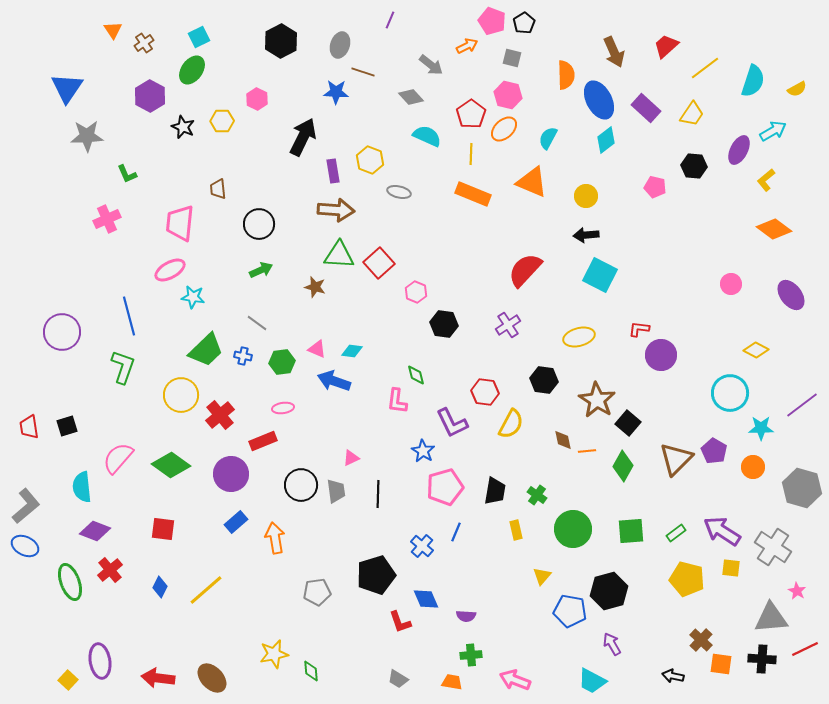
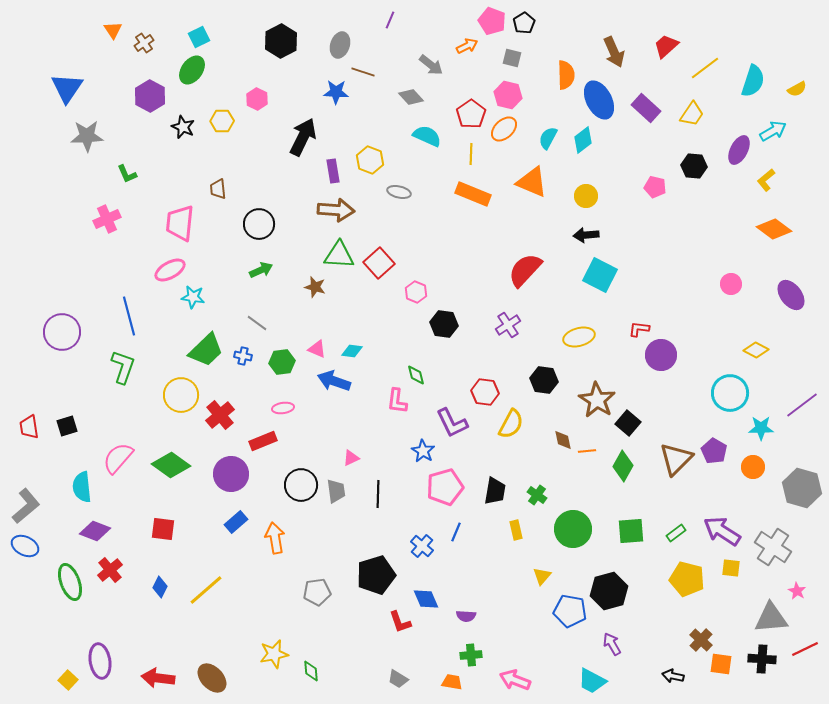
cyan diamond at (606, 140): moved 23 px left
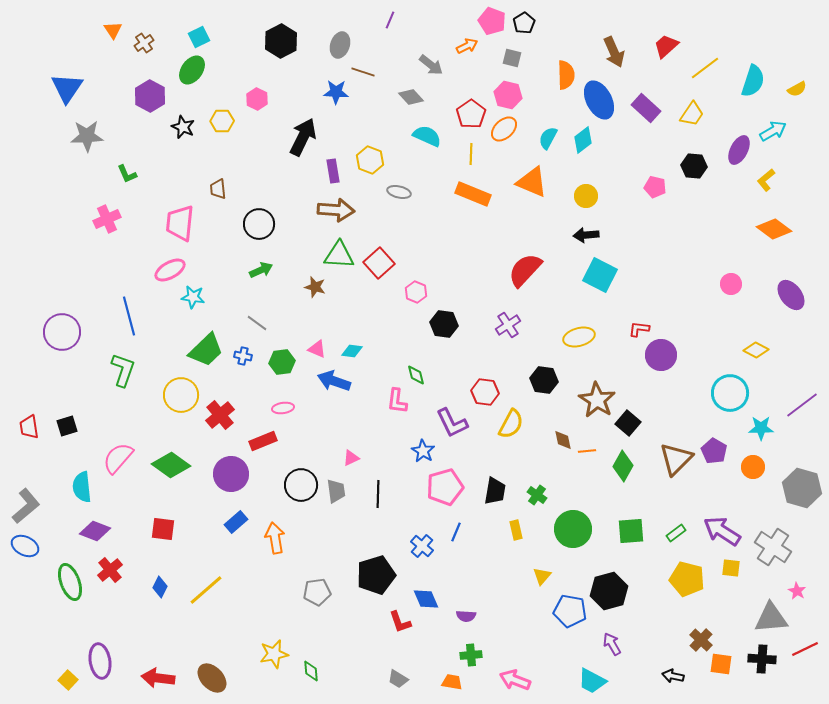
green L-shape at (123, 367): moved 3 px down
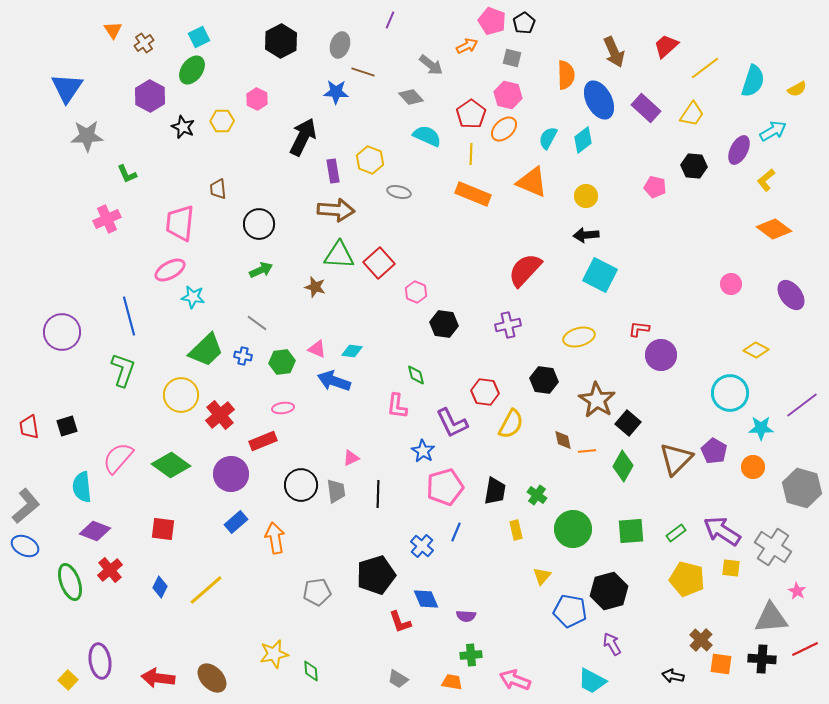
purple cross at (508, 325): rotated 20 degrees clockwise
pink L-shape at (397, 401): moved 5 px down
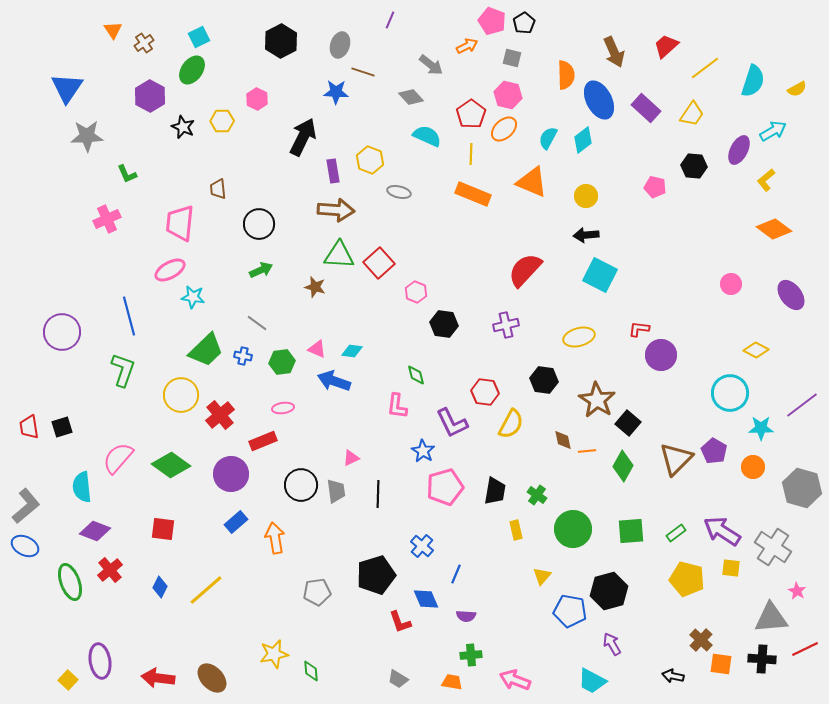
purple cross at (508, 325): moved 2 px left
black square at (67, 426): moved 5 px left, 1 px down
blue line at (456, 532): moved 42 px down
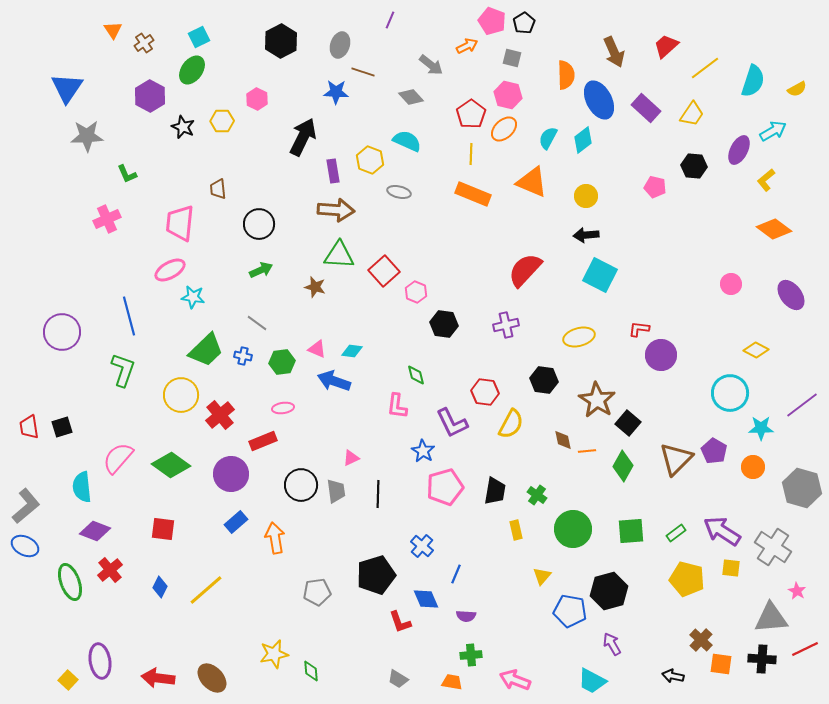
cyan semicircle at (427, 136): moved 20 px left, 5 px down
red square at (379, 263): moved 5 px right, 8 px down
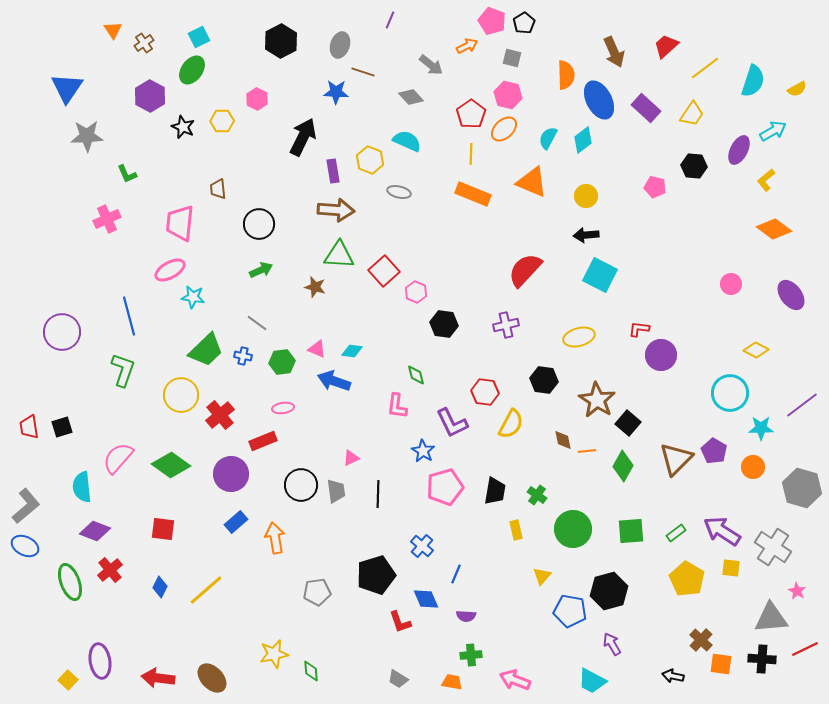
yellow pentagon at (687, 579): rotated 16 degrees clockwise
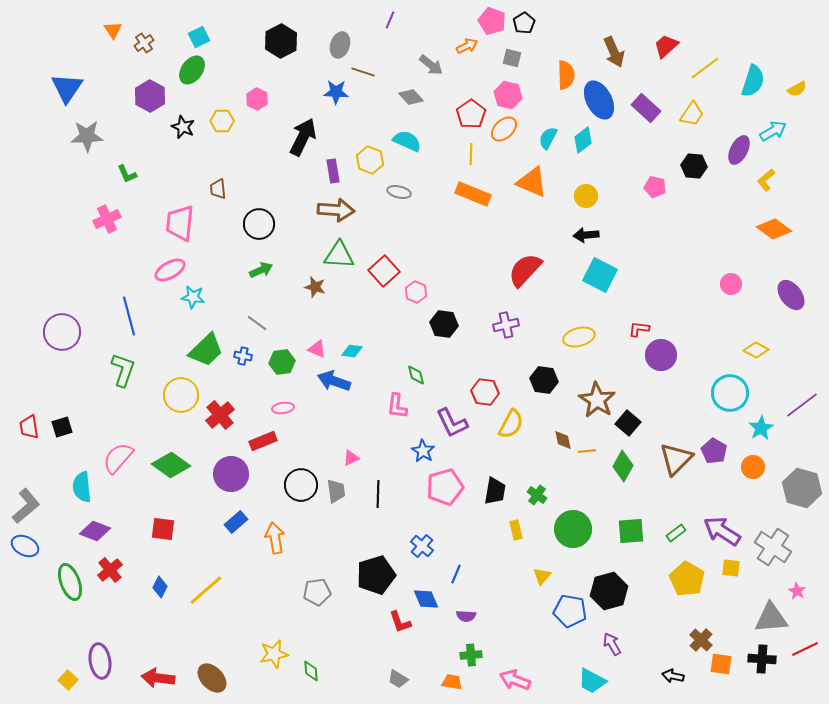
cyan star at (761, 428): rotated 30 degrees counterclockwise
